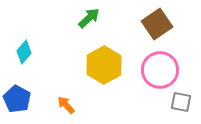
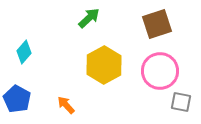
brown square: rotated 16 degrees clockwise
pink circle: moved 1 px down
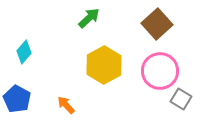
brown square: rotated 24 degrees counterclockwise
gray square: moved 3 px up; rotated 20 degrees clockwise
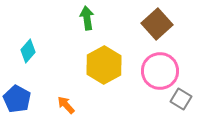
green arrow: moved 2 px left; rotated 55 degrees counterclockwise
cyan diamond: moved 4 px right, 1 px up
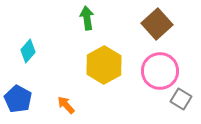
blue pentagon: moved 1 px right
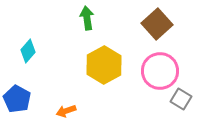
blue pentagon: moved 1 px left
orange arrow: moved 6 px down; rotated 66 degrees counterclockwise
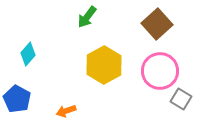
green arrow: moved 1 px up; rotated 135 degrees counterclockwise
cyan diamond: moved 3 px down
